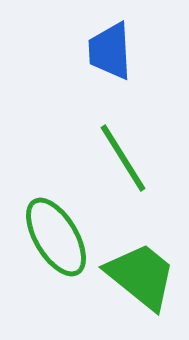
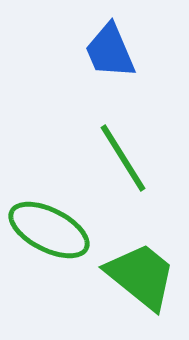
blue trapezoid: rotated 20 degrees counterclockwise
green ellipse: moved 7 px left, 7 px up; rotated 32 degrees counterclockwise
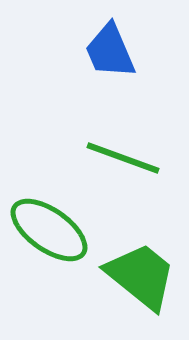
green line: rotated 38 degrees counterclockwise
green ellipse: rotated 8 degrees clockwise
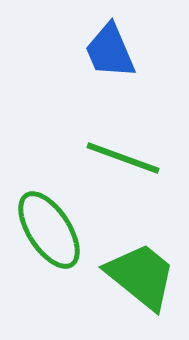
green ellipse: rotated 22 degrees clockwise
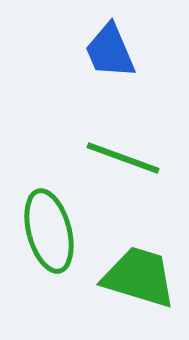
green ellipse: moved 1 px down; rotated 18 degrees clockwise
green trapezoid: moved 2 px left, 1 px down; rotated 22 degrees counterclockwise
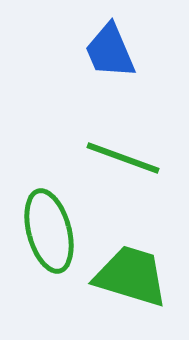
green trapezoid: moved 8 px left, 1 px up
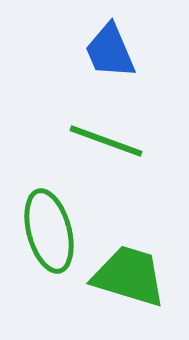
green line: moved 17 px left, 17 px up
green trapezoid: moved 2 px left
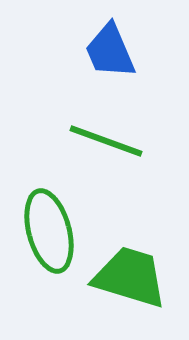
green trapezoid: moved 1 px right, 1 px down
